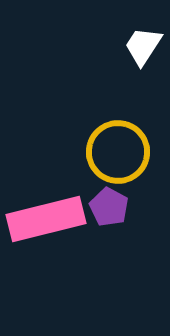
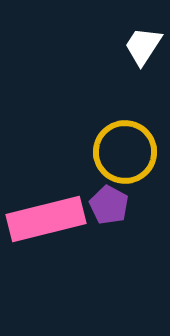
yellow circle: moved 7 px right
purple pentagon: moved 2 px up
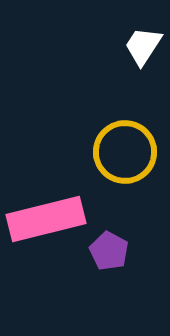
purple pentagon: moved 46 px down
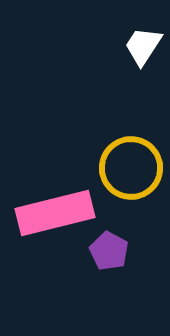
yellow circle: moved 6 px right, 16 px down
pink rectangle: moved 9 px right, 6 px up
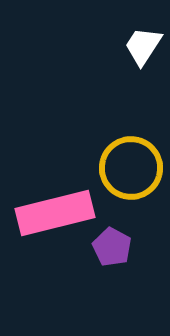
purple pentagon: moved 3 px right, 4 px up
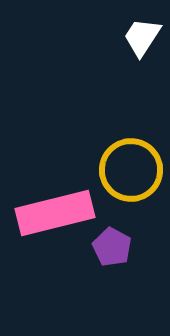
white trapezoid: moved 1 px left, 9 px up
yellow circle: moved 2 px down
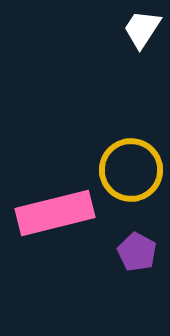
white trapezoid: moved 8 px up
purple pentagon: moved 25 px right, 5 px down
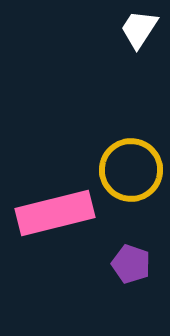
white trapezoid: moved 3 px left
purple pentagon: moved 6 px left, 12 px down; rotated 9 degrees counterclockwise
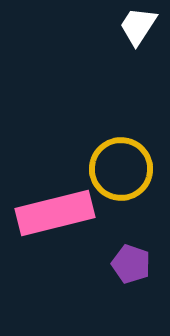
white trapezoid: moved 1 px left, 3 px up
yellow circle: moved 10 px left, 1 px up
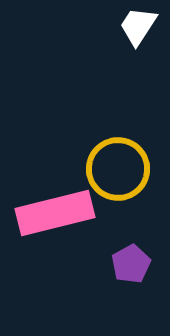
yellow circle: moved 3 px left
purple pentagon: rotated 24 degrees clockwise
